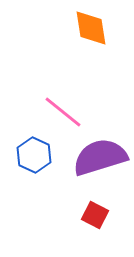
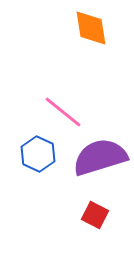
blue hexagon: moved 4 px right, 1 px up
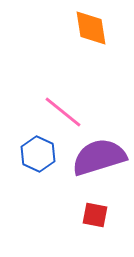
purple semicircle: moved 1 px left
red square: rotated 16 degrees counterclockwise
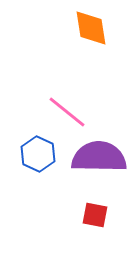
pink line: moved 4 px right
purple semicircle: rotated 18 degrees clockwise
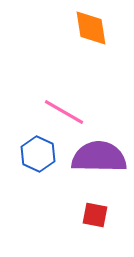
pink line: moved 3 px left; rotated 9 degrees counterclockwise
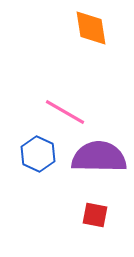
pink line: moved 1 px right
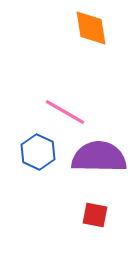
blue hexagon: moved 2 px up
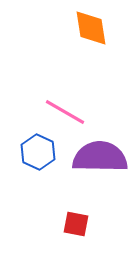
purple semicircle: moved 1 px right
red square: moved 19 px left, 9 px down
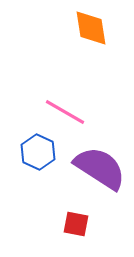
purple semicircle: moved 11 px down; rotated 32 degrees clockwise
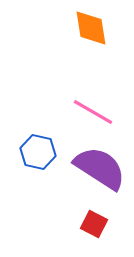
pink line: moved 28 px right
blue hexagon: rotated 12 degrees counterclockwise
red square: moved 18 px right; rotated 16 degrees clockwise
